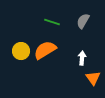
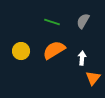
orange semicircle: moved 9 px right
orange triangle: rotated 14 degrees clockwise
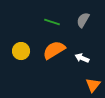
gray semicircle: moved 1 px up
white arrow: rotated 72 degrees counterclockwise
orange triangle: moved 7 px down
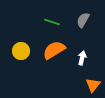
white arrow: rotated 80 degrees clockwise
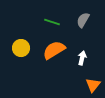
yellow circle: moved 3 px up
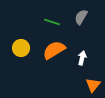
gray semicircle: moved 2 px left, 3 px up
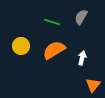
yellow circle: moved 2 px up
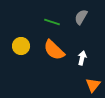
orange semicircle: rotated 105 degrees counterclockwise
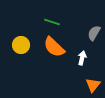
gray semicircle: moved 13 px right, 16 px down
yellow circle: moved 1 px up
orange semicircle: moved 3 px up
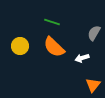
yellow circle: moved 1 px left, 1 px down
white arrow: rotated 120 degrees counterclockwise
